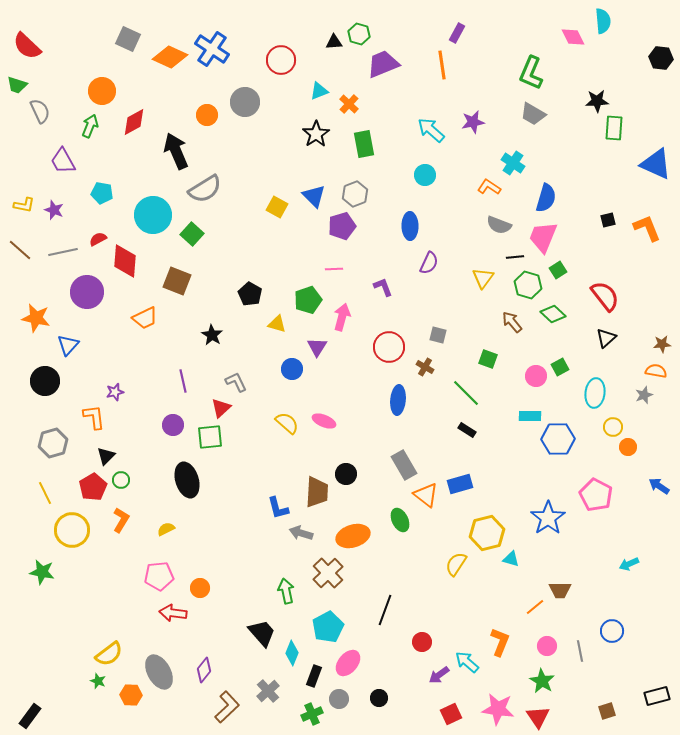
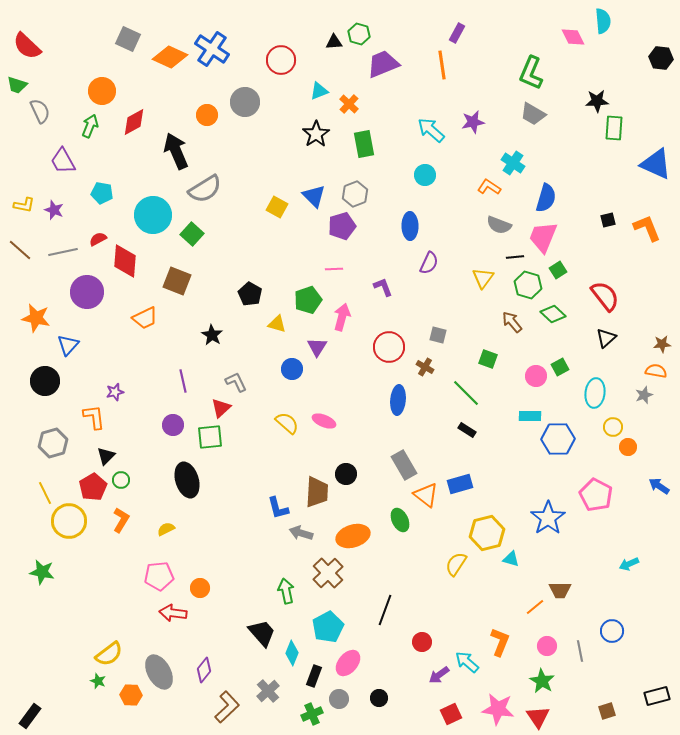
yellow circle at (72, 530): moved 3 px left, 9 px up
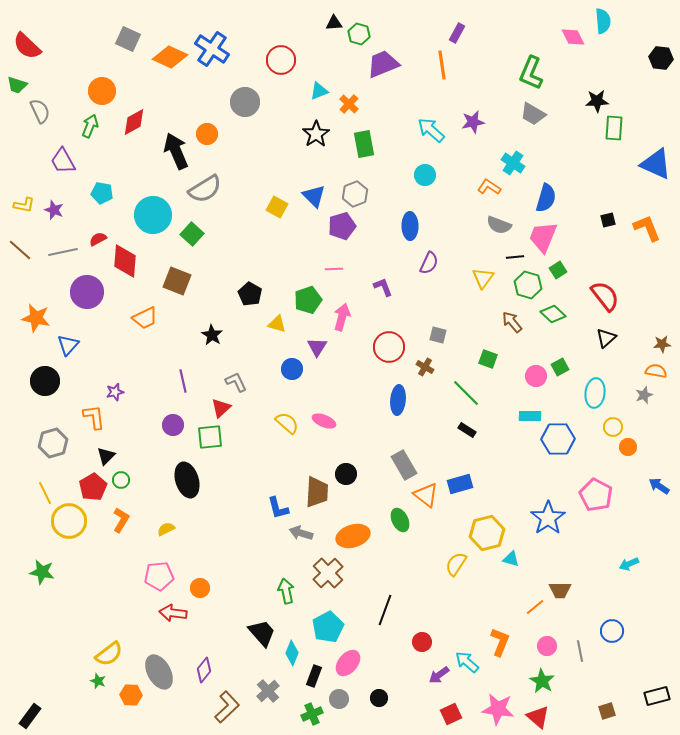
black triangle at (334, 42): moved 19 px up
orange circle at (207, 115): moved 19 px down
red triangle at (538, 717): rotated 15 degrees counterclockwise
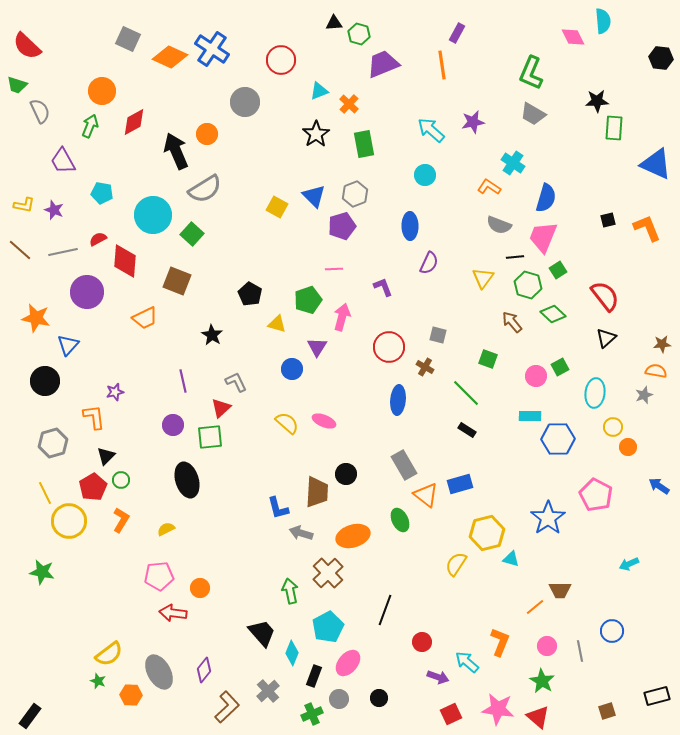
green arrow at (286, 591): moved 4 px right
purple arrow at (439, 675): moved 1 px left, 2 px down; rotated 125 degrees counterclockwise
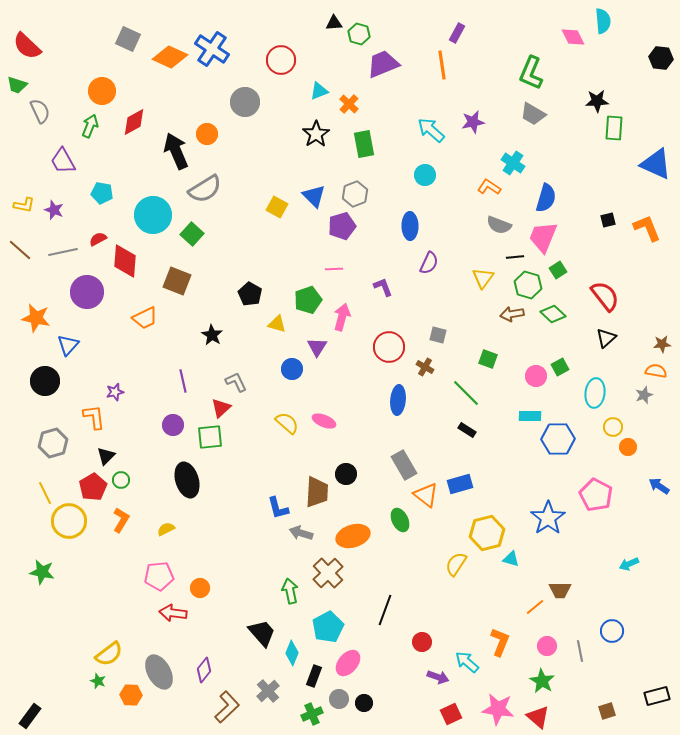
brown arrow at (512, 322): moved 8 px up; rotated 60 degrees counterclockwise
black circle at (379, 698): moved 15 px left, 5 px down
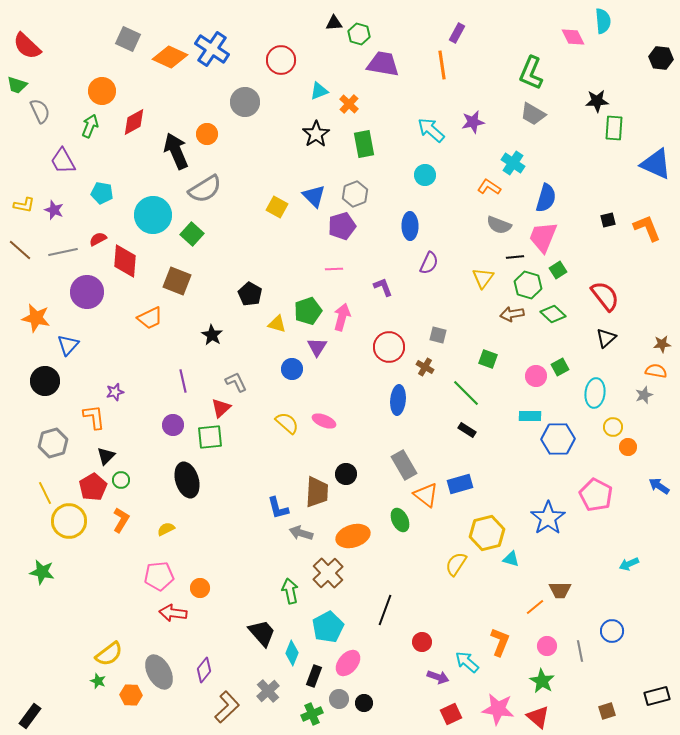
purple trapezoid at (383, 64): rotated 32 degrees clockwise
green pentagon at (308, 300): moved 11 px down
orange trapezoid at (145, 318): moved 5 px right
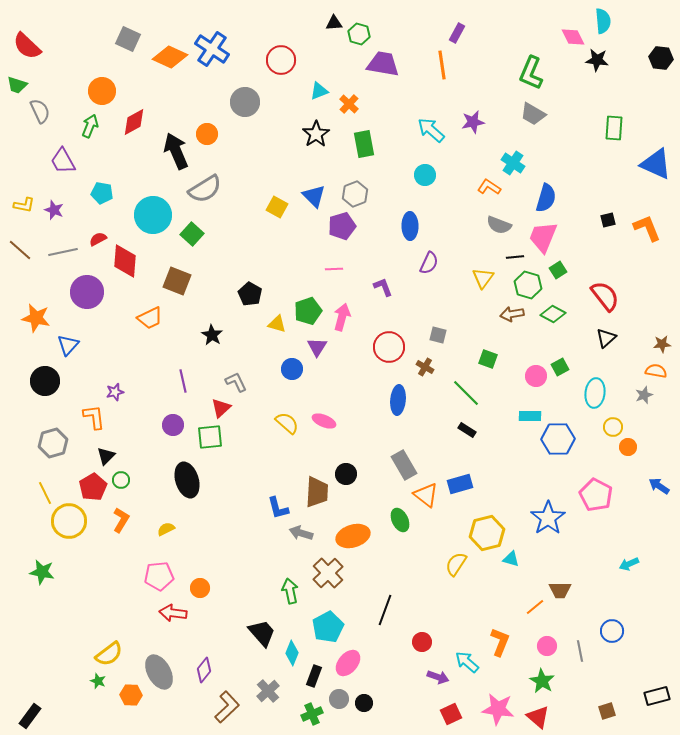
black star at (597, 101): moved 41 px up; rotated 10 degrees clockwise
green diamond at (553, 314): rotated 15 degrees counterclockwise
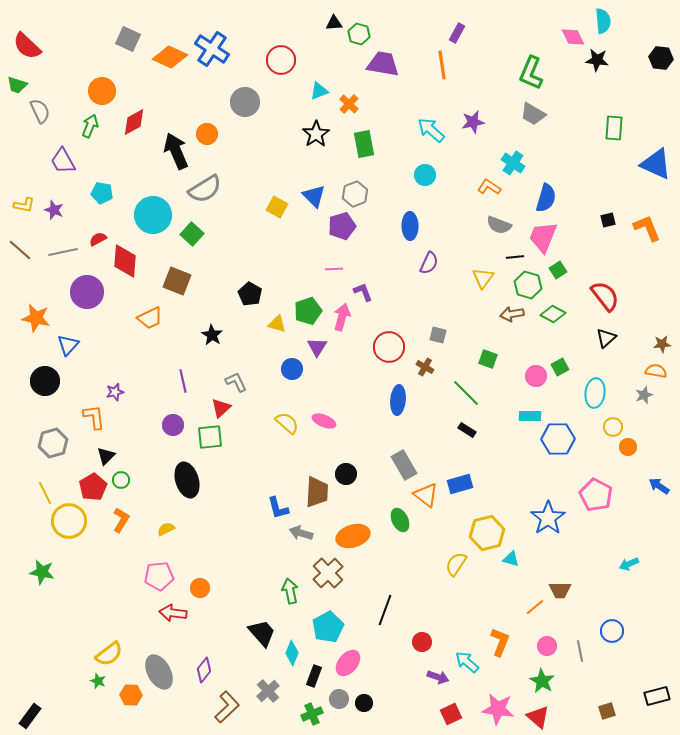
purple L-shape at (383, 287): moved 20 px left, 5 px down
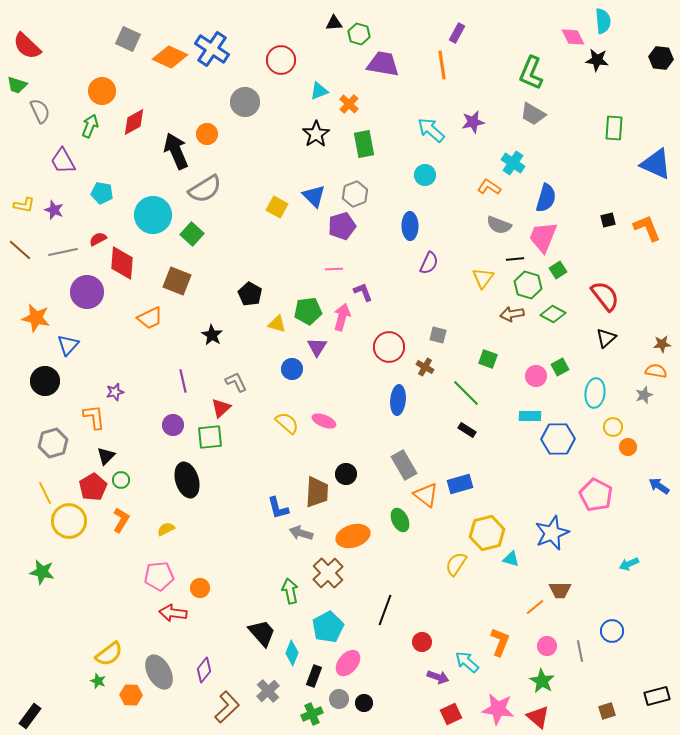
black line at (515, 257): moved 2 px down
red diamond at (125, 261): moved 3 px left, 2 px down
green pentagon at (308, 311): rotated 12 degrees clockwise
blue star at (548, 518): moved 4 px right, 15 px down; rotated 12 degrees clockwise
